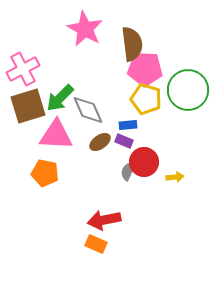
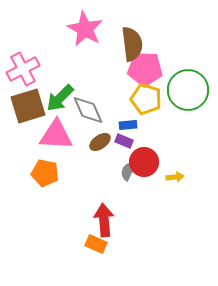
red arrow: rotated 96 degrees clockwise
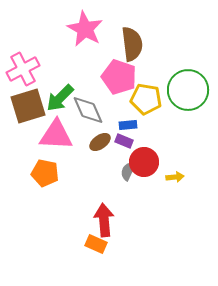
pink pentagon: moved 26 px left, 8 px down; rotated 16 degrees clockwise
yellow pentagon: rotated 8 degrees counterclockwise
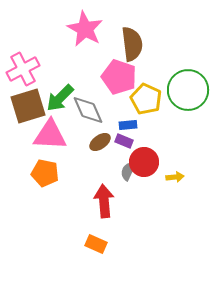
yellow pentagon: rotated 16 degrees clockwise
pink triangle: moved 6 px left
red arrow: moved 19 px up
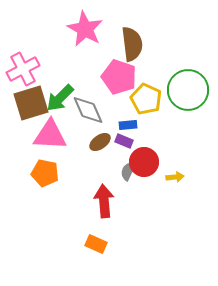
brown square: moved 3 px right, 3 px up
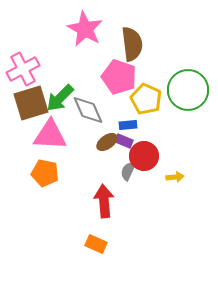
brown ellipse: moved 7 px right
red circle: moved 6 px up
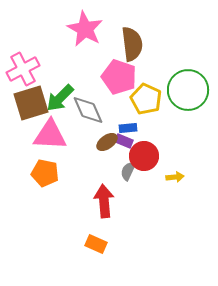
blue rectangle: moved 3 px down
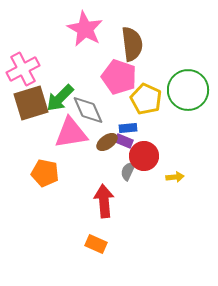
pink triangle: moved 21 px right, 2 px up; rotated 12 degrees counterclockwise
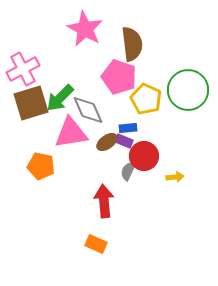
orange pentagon: moved 4 px left, 7 px up
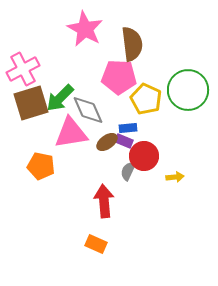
pink pentagon: rotated 16 degrees counterclockwise
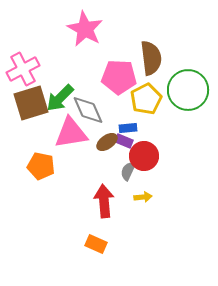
brown semicircle: moved 19 px right, 14 px down
yellow pentagon: rotated 20 degrees clockwise
yellow arrow: moved 32 px left, 20 px down
